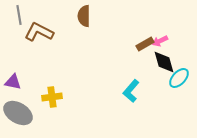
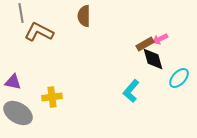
gray line: moved 2 px right, 2 px up
pink arrow: moved 2 px up
black diamond: moved 11 px left, 3 px up
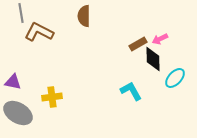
brown rectangle: moved 7 px left
black diamond: rotated 15 degrees clockwise
cyan ellipse: moved 4 px left
cyan L-shape: rotated 110 degrees clockwise
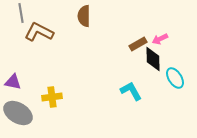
cyan ellipse: rotated 75 degrees counterclockwise
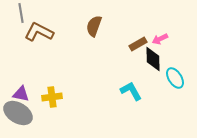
brown semicircle: moved 10 px right, 10 px down; rotated 20 degrees clockwise
purple triangle: moved 8 px right, 12 px down
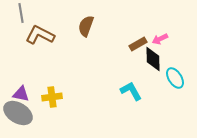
brown semicircle: moved 8 px left
brown L-shape: moved 1 px right, 3 px down
